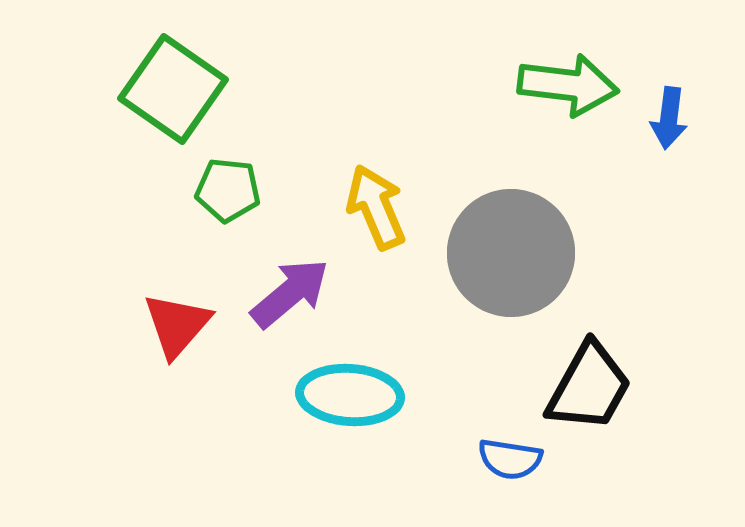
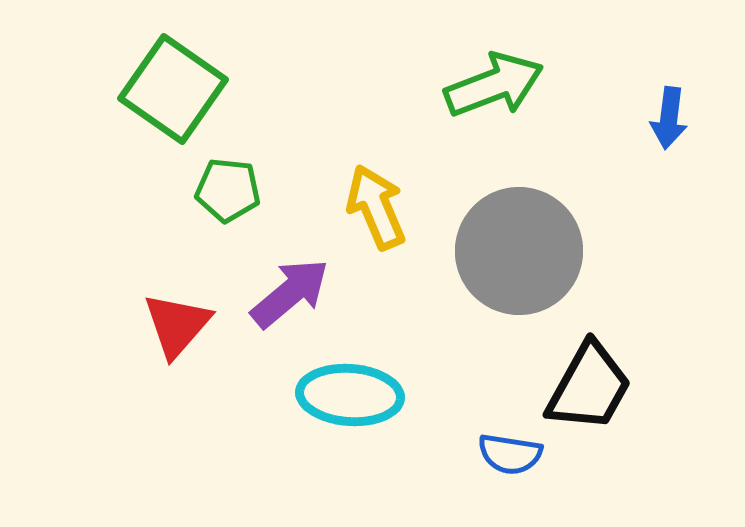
green arrow: moved 74 px left; rotated 28 degrees counterclockwise
gray circle: moved 8 px right, 2 px up
blue semicircle: moved 5 px up
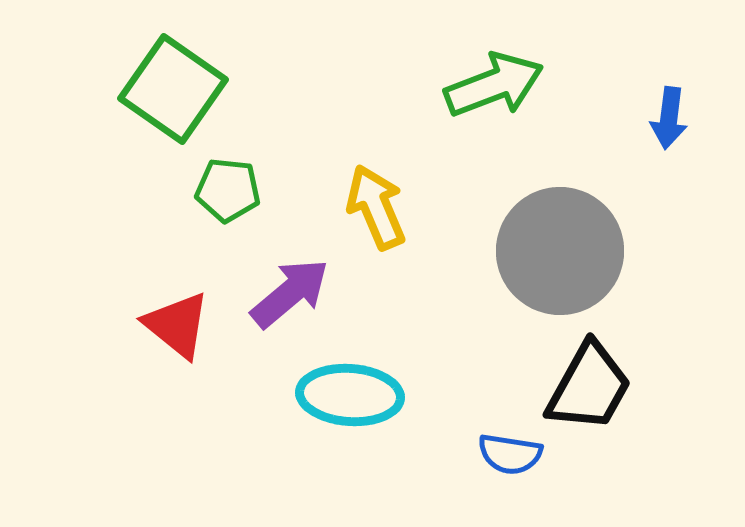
gray circle: moved 41 px right
red triangle: rotated 32 degrees counterclockwise
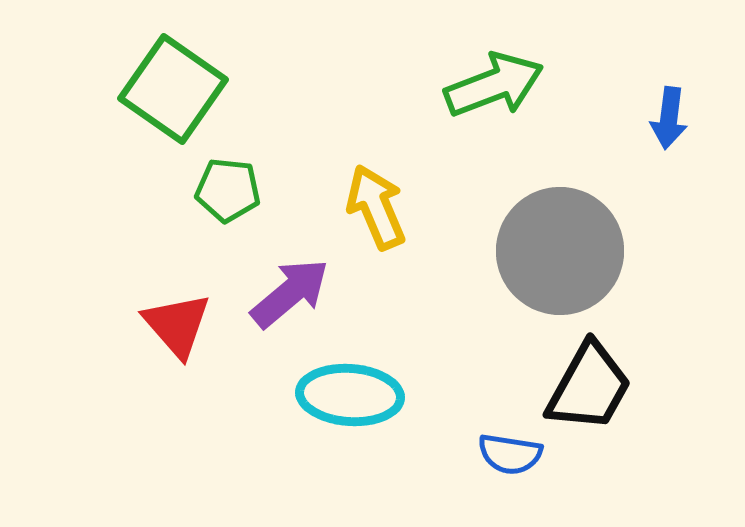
red triangle: rotated 10 degrees clockwise
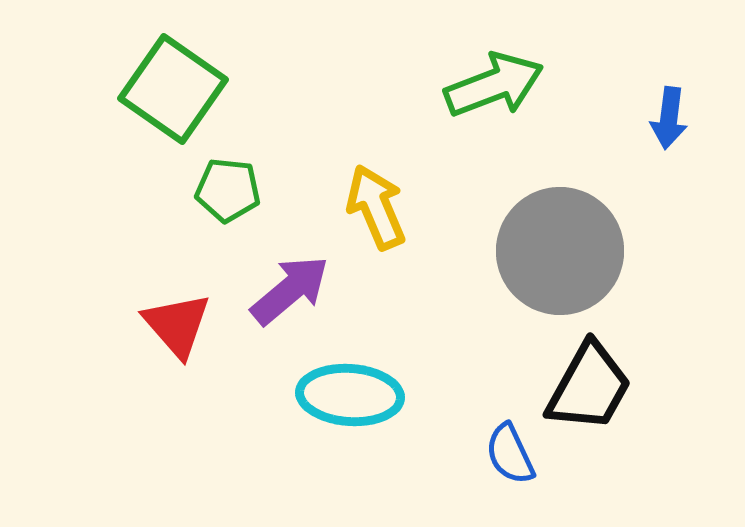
purple arrow: moved 3 px up
blue semicircle: rotated 56 degrees clockwise
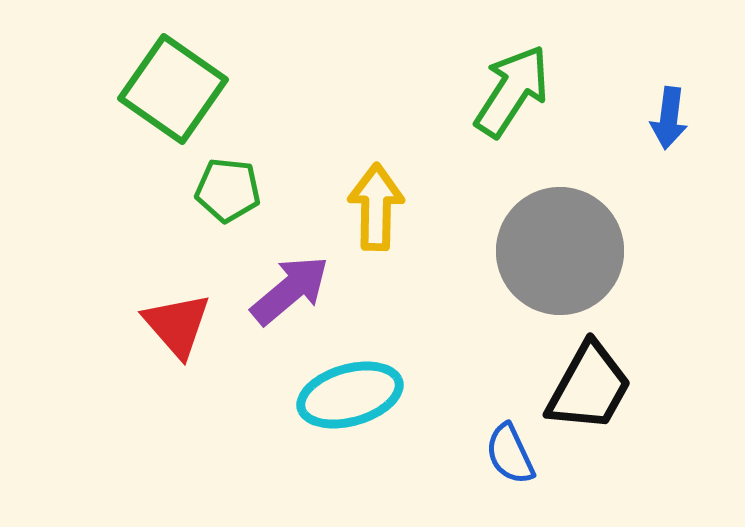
green arrow: moved 18 px right, 6 px down; rotated 36 degrees counterclockwise
yellow arrow: rotated 24 degrees clockwise
cyan ellipse: rotated 20 degrees counterclockwise
